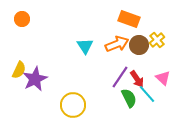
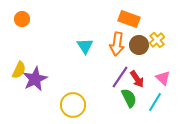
orange arrow: rotated 120 degrees clockwise
cyan line: moved 8 px right, 8 px down; rotated 72 degrees clockwise
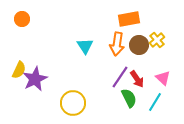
orange rectangle: rotated 30 degrees counterclockwise
yellow circle: moved 2 px up
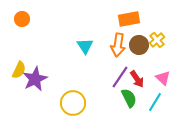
orange arrow: moved 1 px right, 1 px down
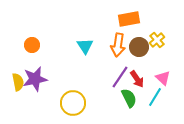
orange circle: moved 10 px right, 26 px down
brown circle: moved 2 px down
yellow semicircle: moved 1 px left, 12 px down; rotated 36 degrees counterclockwise
purple star: rotated 15 degrees clockwise
cyan line: moved 5 px up
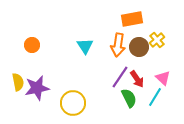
orange rectangle: moved 3 px right
purple star: moved 2 px right, 9 px down
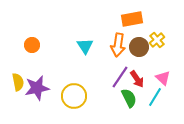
yellow circle: moved 1 px right, 7 px up
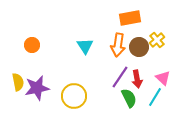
orange rectangle: moved 2 px left, 1 px up
red arrow: rotated 24 degrees clockwise
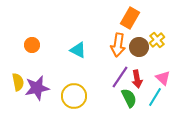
orange rectangle: rotated 50 degrees counterclockwise
cyan triangle: moved 7 px left, 4 px down; rotated 30 degrees counterclockwise
